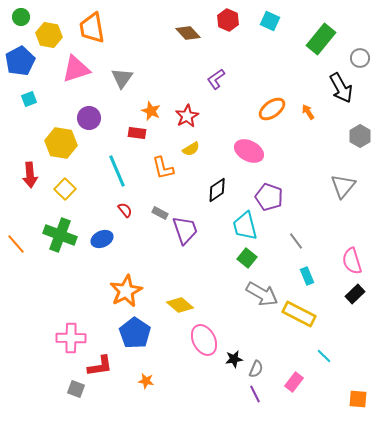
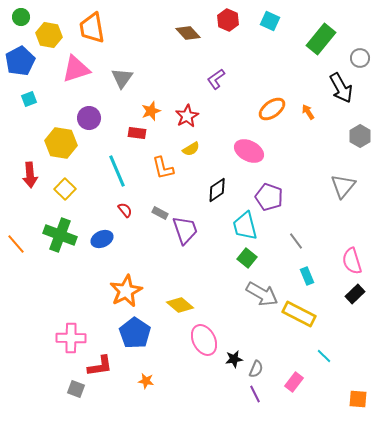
orange star at (151, 111): rotated 30 degrees clockwise
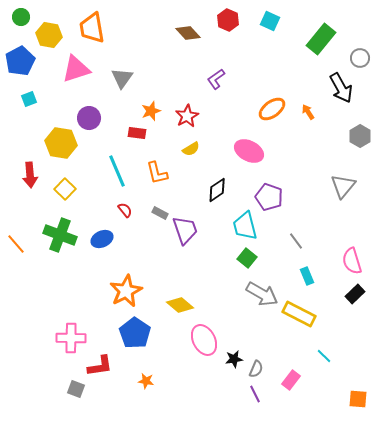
orange L-shape at (163, 168): moved 6 px left, 5 px down
pink rectangle at (294, 382): moved 3 px left, 2 px up
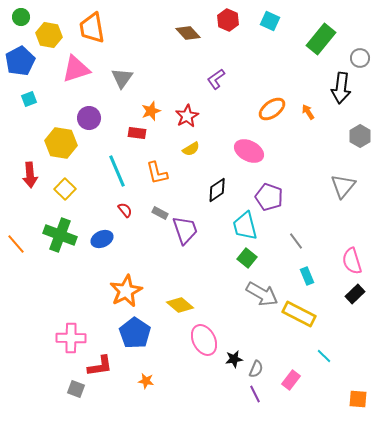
black arrow at (341, 88): rotated 36 degrees clockwise
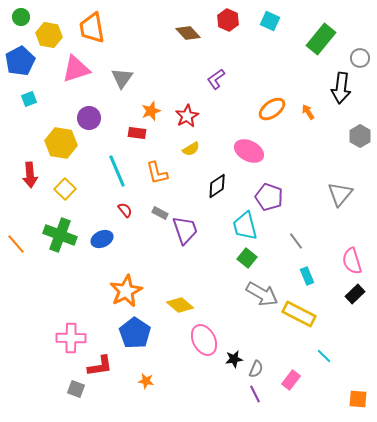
gray triangle at (343, 186): moved 3 px left, 8 px down
black diamond at (217, 190): moved 4 px up
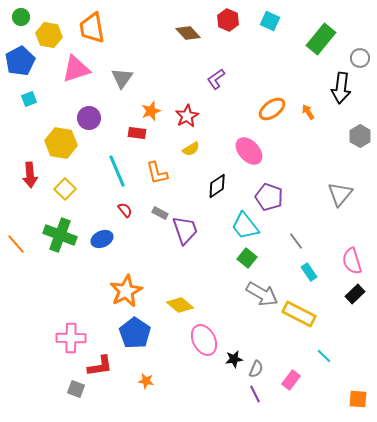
pink ellipse at (249, 151): rotated 20 degrees clockwise
cyan trapezoid at (245, 226): rotated 24 degrees counterclockwise
cyan rectangle at (307, 276): moved 2 px right, 4 px up; rotated 12 degrees counterclockwise
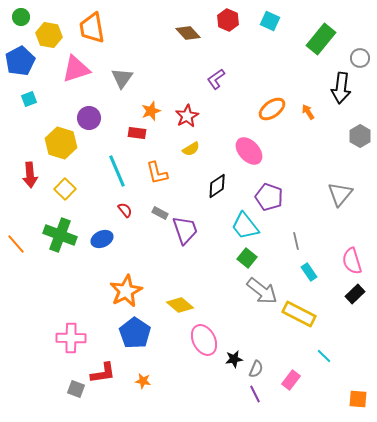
yellow hexagon at (61, 143): rotated 8 degrees clockwise
gray line at (296, 241): rotated 24 degrees clockwise
gray arrow at (262, 294): moved 3 px up; rotated 8 degrees clockwise
red L-shape at (100, 366): moved 3 px right, 7 px down
orange star at (146, 381): moved 3 px left
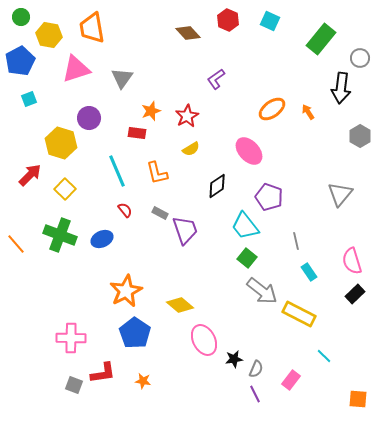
red arrow at (30, 175): rotated 130 degrees counterclockwise
gray square at (76, 389): moved 2 px left, 4 px up
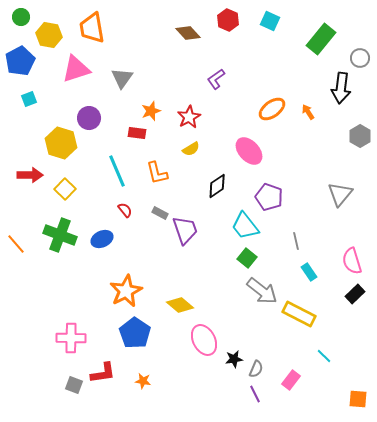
red star at (187, 116): moved 2 px right, 1 px down
red arrow at (30, 175): rotated 45 degrees clockwise
